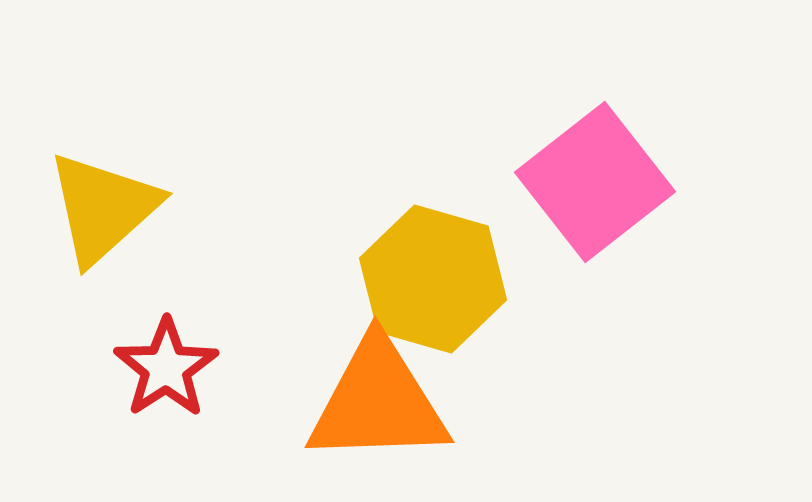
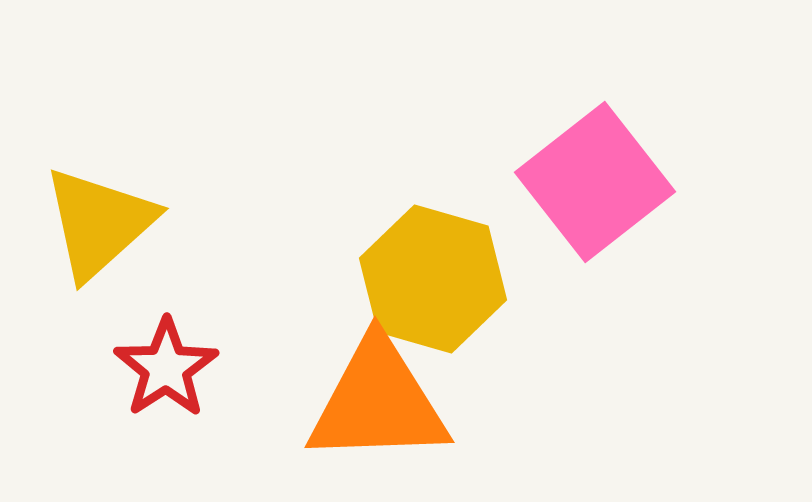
yellow triangle: moved 4 px left, 15 px down
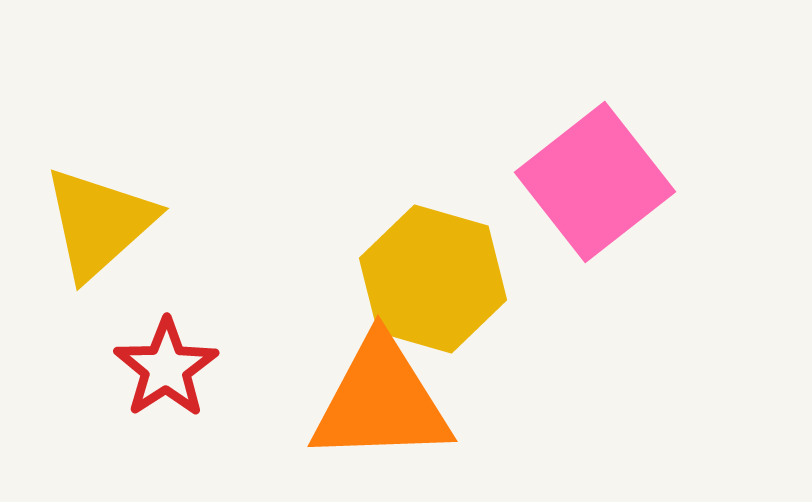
orange triangle: moved 3 px right, 1 px up
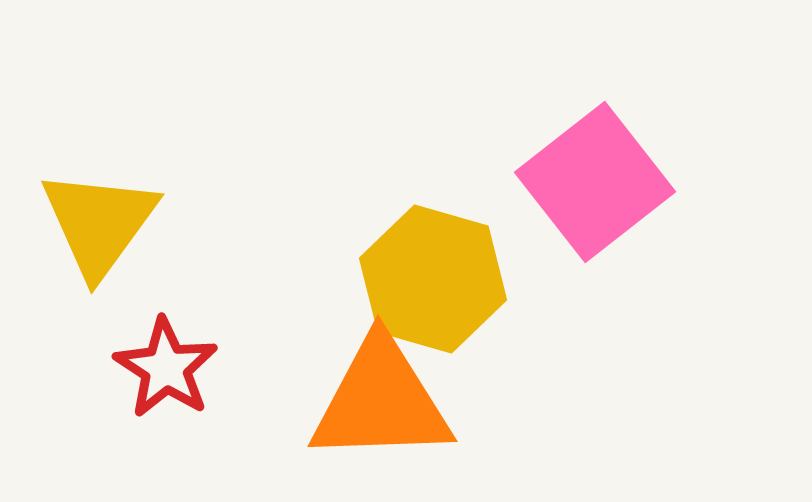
yellow triangle: rotated 12 degrees counterclockwise
red star: rotated 6 degrees counterclockwise
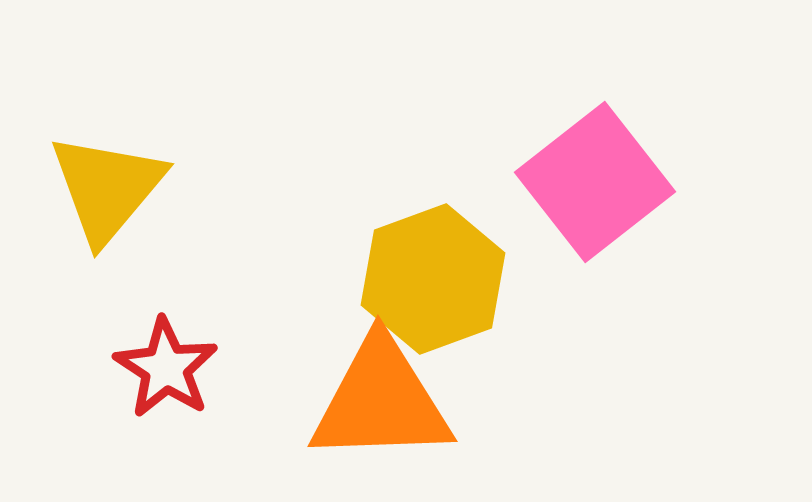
yellow triangle: moved 8 px right, 35 px up; rotated 4 degrees clockwise
yellow hexagon: rotated 24 degrees clockwise
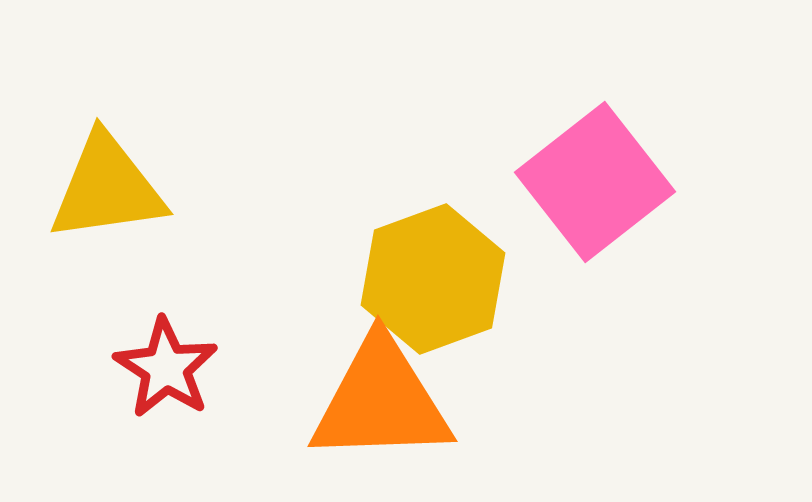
yellow triangle: rotated 42 degrees clockwise
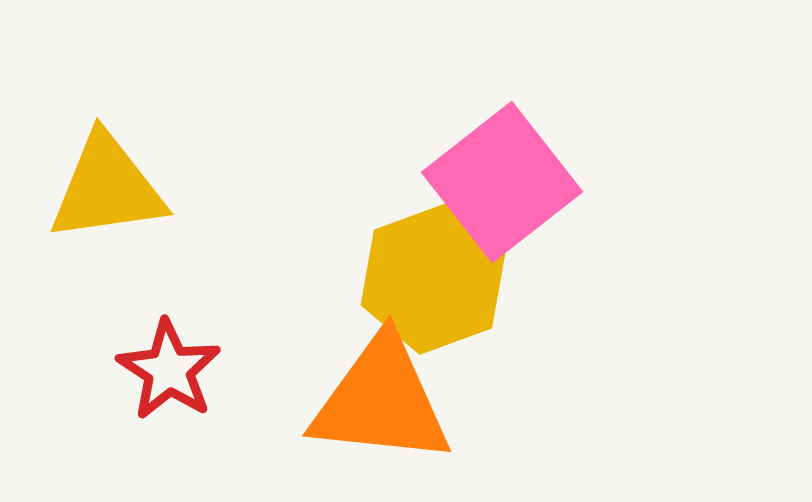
pink square: moved 93 px left
red star: moved 3 px right, 2 px down
orange triangle: rotated 8 degrees clockwise
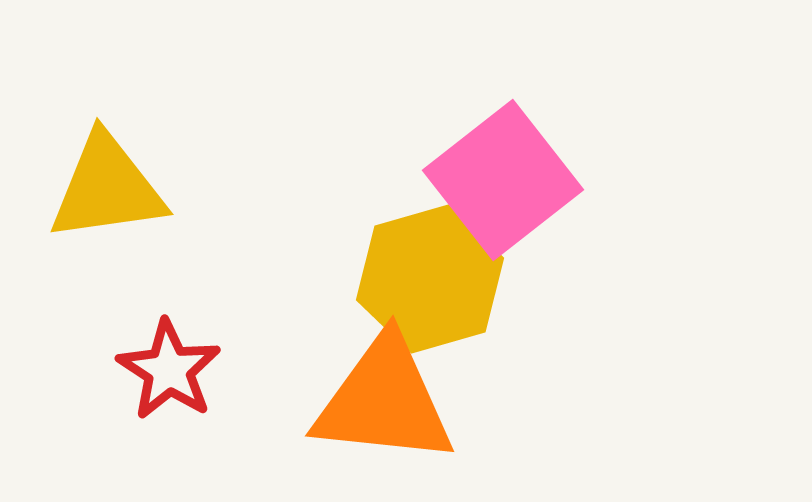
pink square: moved 1 px right, 2 px up
yellow hexagon: moved 3 px left; rotated 4 degrees clockwise
orange triangle: moved 3 px right
